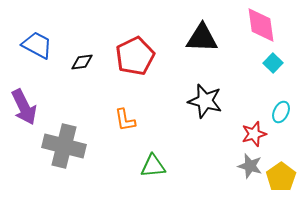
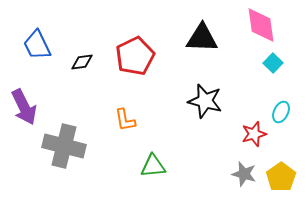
blue trapezoid: rotated 144 degrees counterclockwise
gray star: moved 6 px left, 8 px down
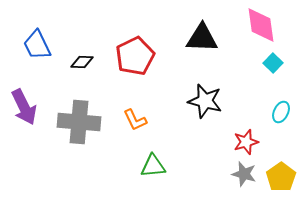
black diamond: rotated 10 degrees clockwise
orange L-shape: moved 10 px right; rotated 15 degrees counterclockwise
red star: moved 8 px left, 8 px down
gray cross: moved 15 px right, 24 px up; rotated 9 degrees counterclockwise
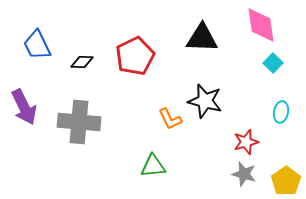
cyan ellipse: rotated 15 degrees counterclockwise
orange L-shape: moved 35 px right, 1 px up
yellow pentagon: moved 5 px right, 4 px down
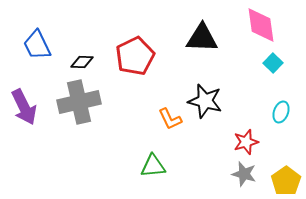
cyan ellipse: rotated 10 degrees clockwise
gray cross: moved 20 px up; rotated 18 degrees counterclockwise
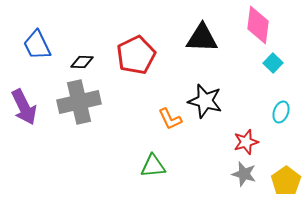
pink diamond: moved 3 px left; rotated 15 degrees clockwise
red pentagon: moved 1 px right, 1 px up
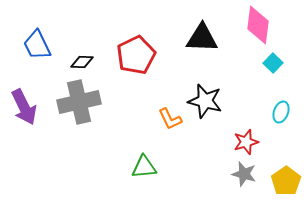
green triangle: moved 9 px left, 1 px down
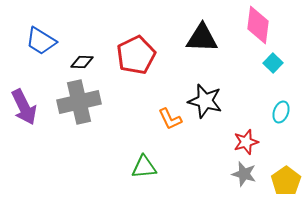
blue trapezoid: moved 4 px right, 4 px up; rotated 32 degrees counterclockwise
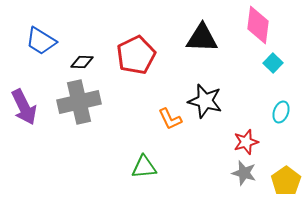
gray star: moved 1 px up
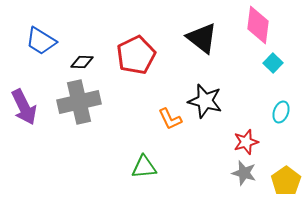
black triangle: rotated 36 degrees clockwise
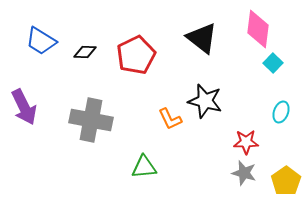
pink diamond: moved 4 px down
black diamond: moved 3 px right, 10 px up
gray cross: moved 12 px right, 18 px down; rotated 24 degrees clockwise
red star: rotated 15 degrees clockwise
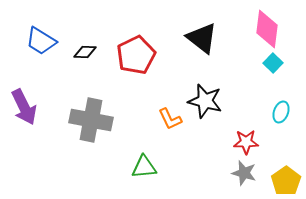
pink diamond: moved 9 px right
